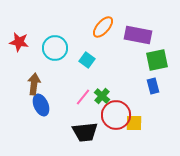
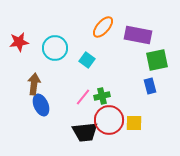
red star: rotated 18 degrees counterclockwise
blue rectangle: moved 3 px left
green cross: rotated 35 degrees clockwise
red circle: moved 7 px left, 5 px down
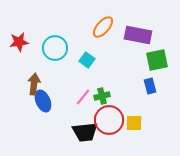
blue ellipse: moved 2 px right, 4 px up
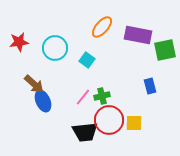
orange ellipse: moved 1 px left
green square: moved 8 px right, 10 px up
brown arrow: rotated 125 degrees clockwise
